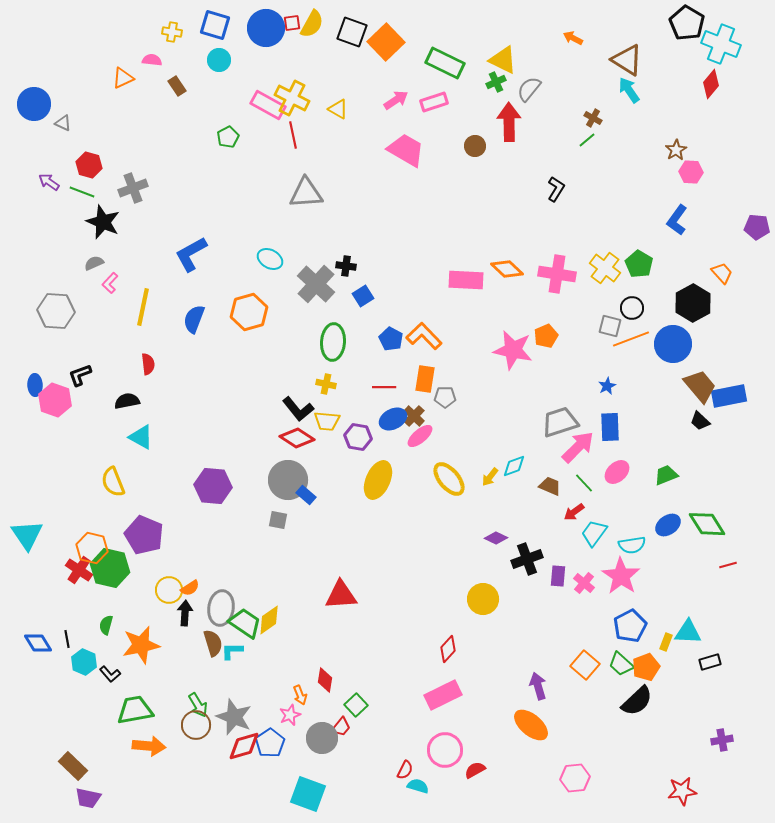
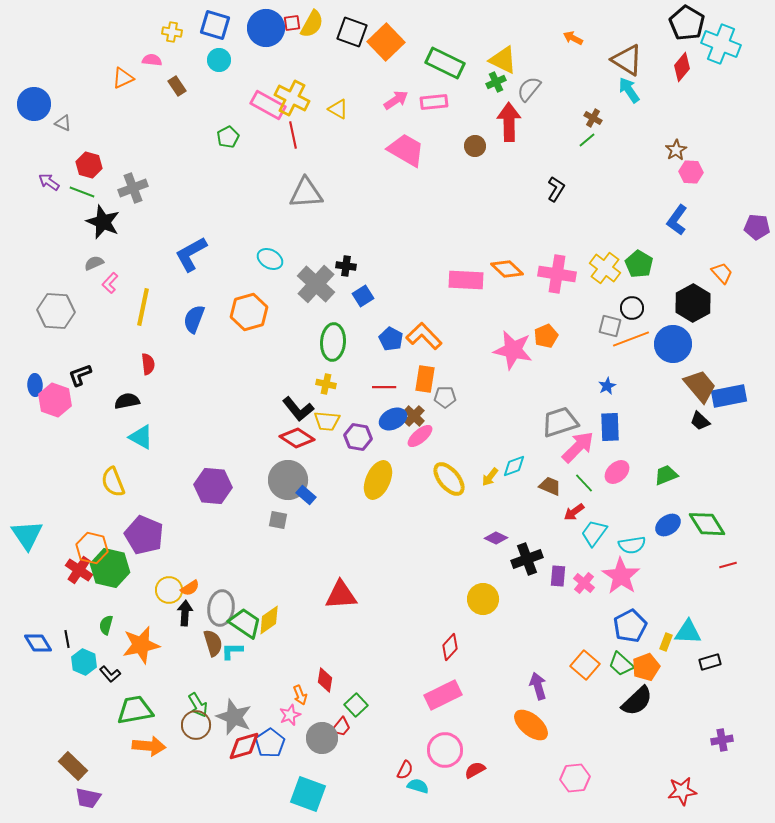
red diamond at (711, 84): moved 29 px left, 17 px up
pink rectangle at (434, 102): rotated 12 degrees clockwise
red diamond at (448, 649): moved 2 px right, 2 px up
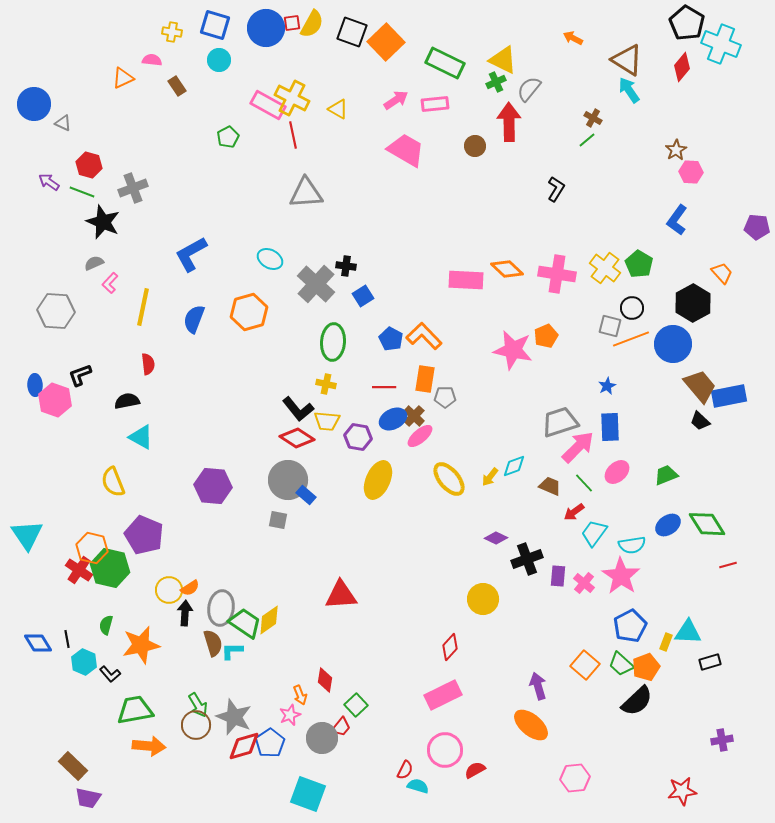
pink rectangle at (434, 102): moved 1 px right, 2 px down
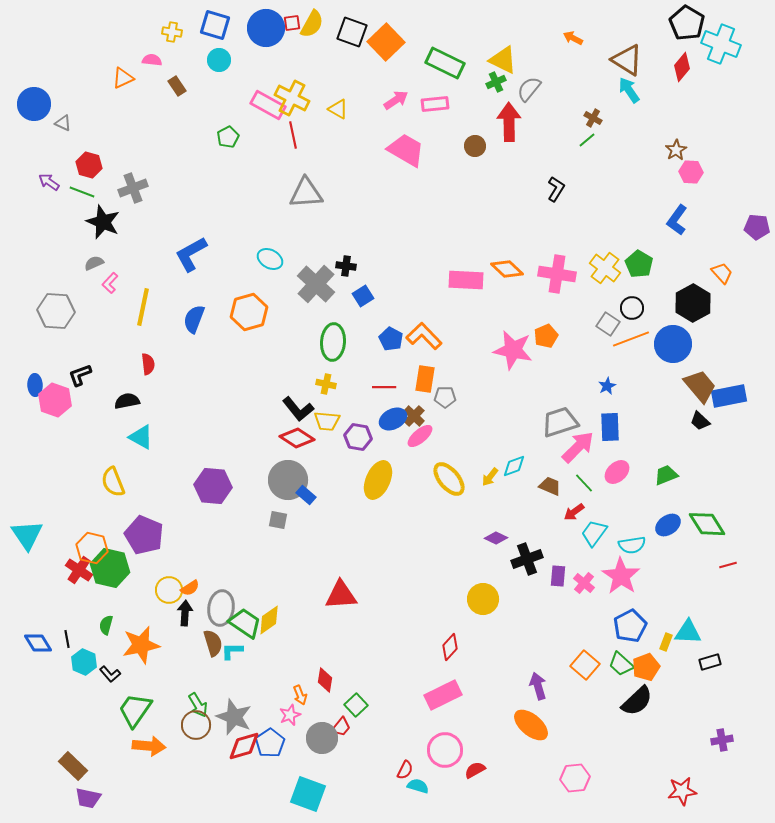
gray square at (610, 326): moved 2 px left, 2 px up; rotated 20 degrees clockwise
green trapezoid at (135, 710): rotated 45 degrees counterclockwise
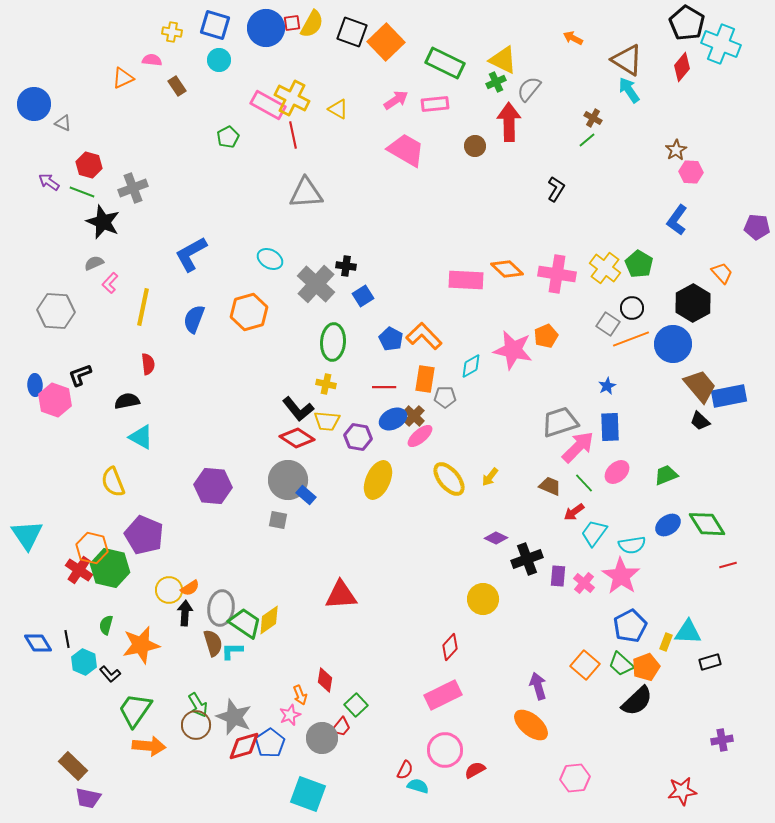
cyan diamond at (514, 466): moved 43 px left, 100 px up; rotated 10 degrees counterclockwise
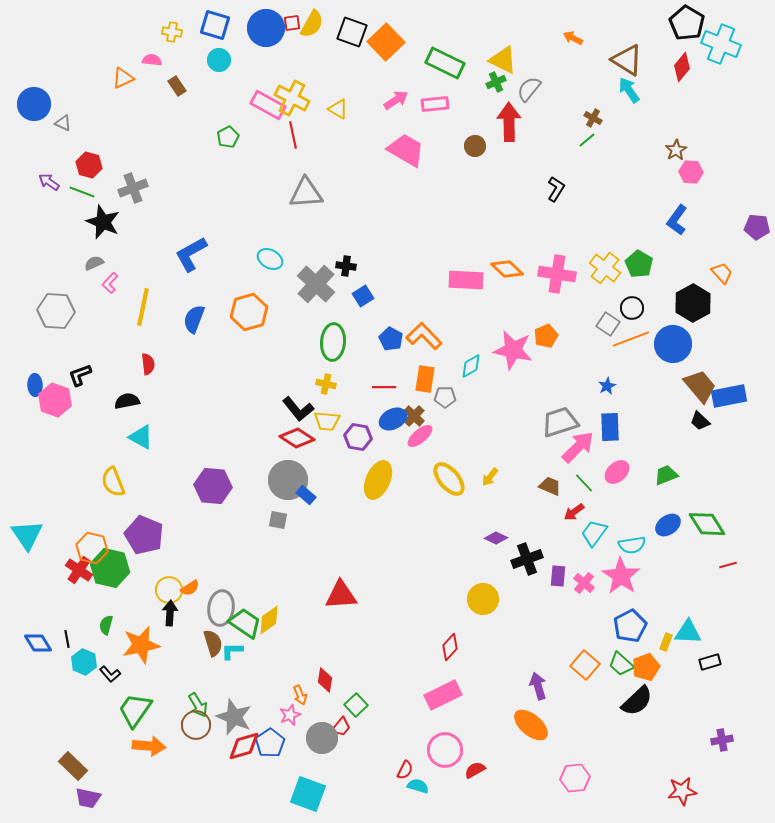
black arrow at (185, 613): moved 15 px left
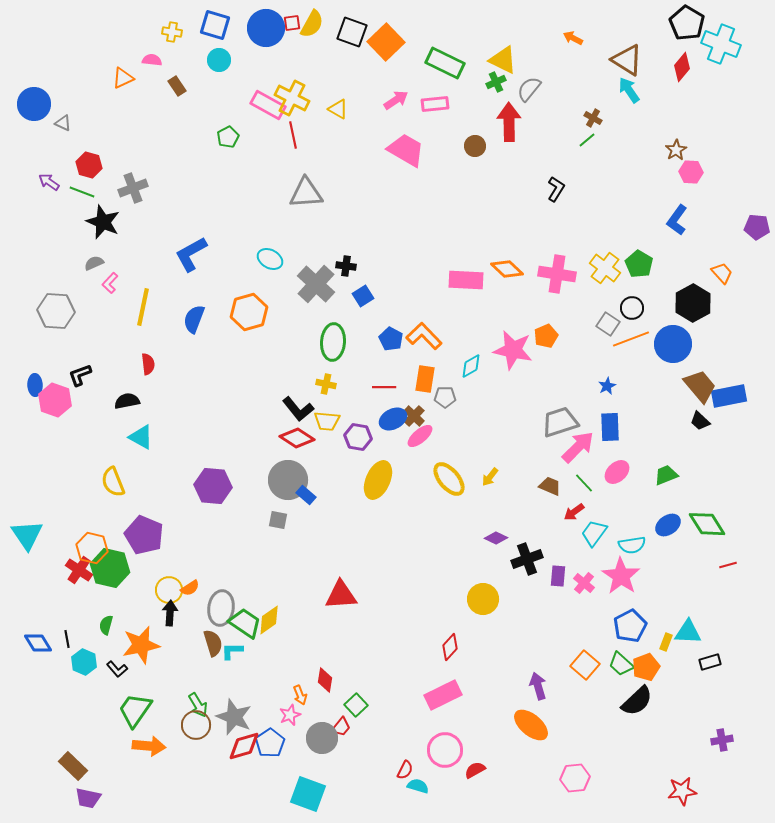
black L-shape at (110, 674): moved 7 px right, 5 px up
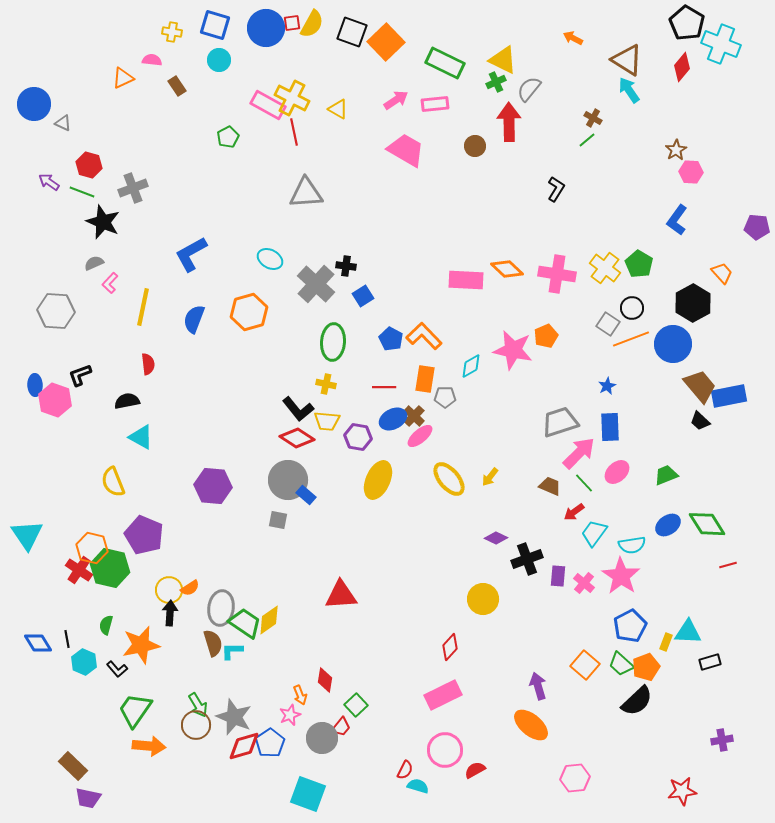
red line at (293, 135): moved 1 px right, 3 px up
pink arrow at (578, 447): moved 1 px right, 6 px down
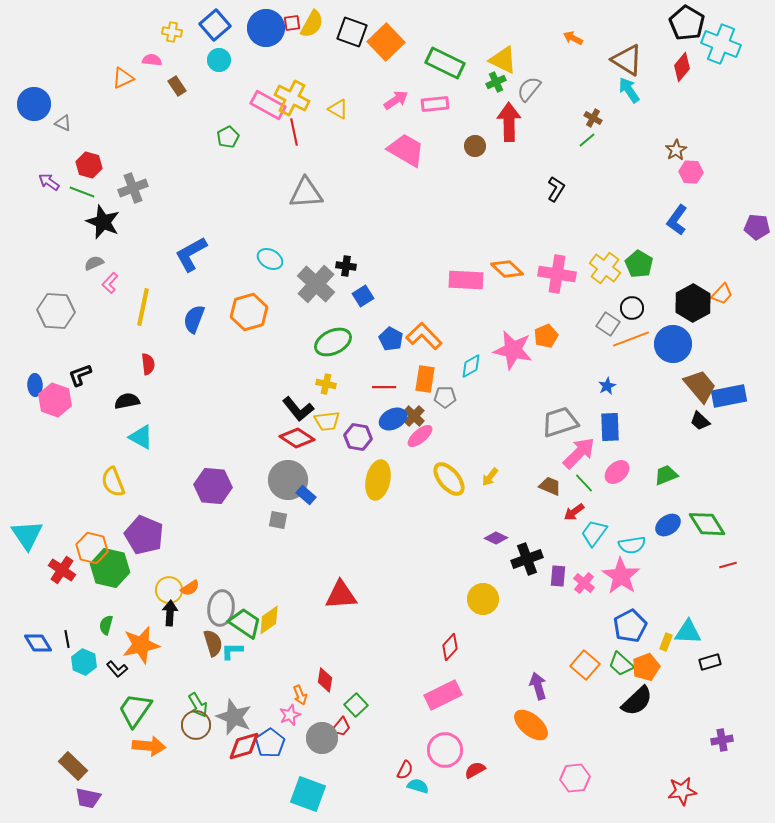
blue square at (215, 25): rotated 32 degrees clockwise
orange trapezoid at (722, 273): moved 21 px down; rotated 85 degrees clockwise
green ellipse at (333, 342): rotated 60 degrees clockwise
yellow trapezoid at (327, 421): rotated 12 degrees counterclockwise
yellow ellipse at (378, 480): rotated 12 degrees counterclockwise
red cross at (79, 570): moved 17 px left
